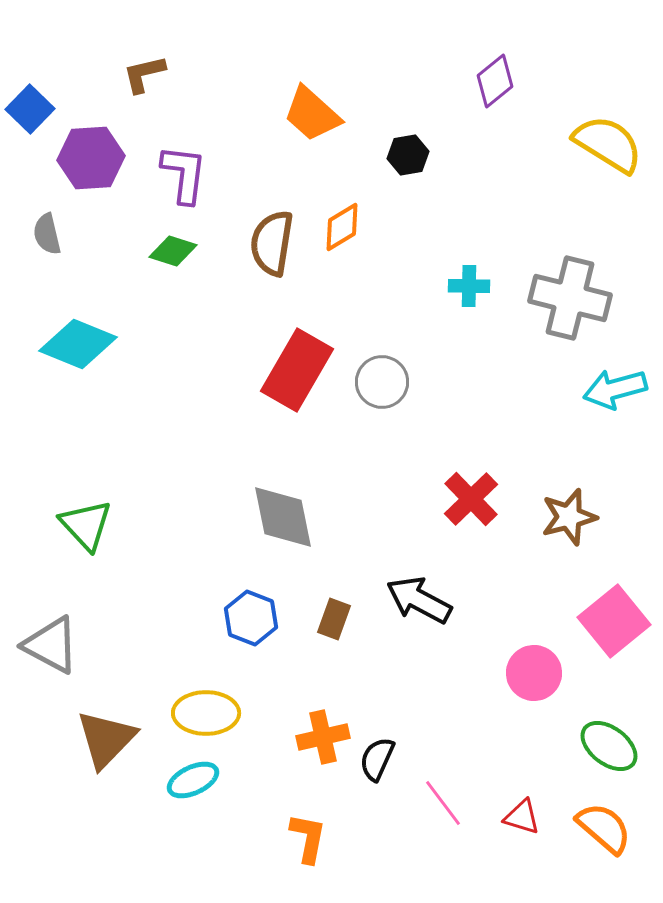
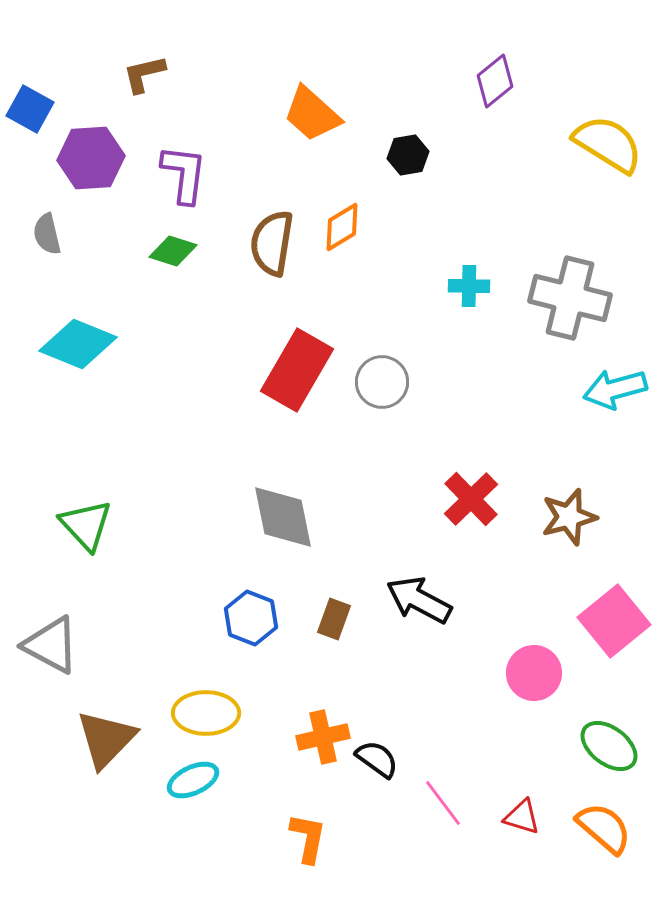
blue square: rotated 15 degrees counterclockwise
black semicircle: rotated 102 degrees clockwise
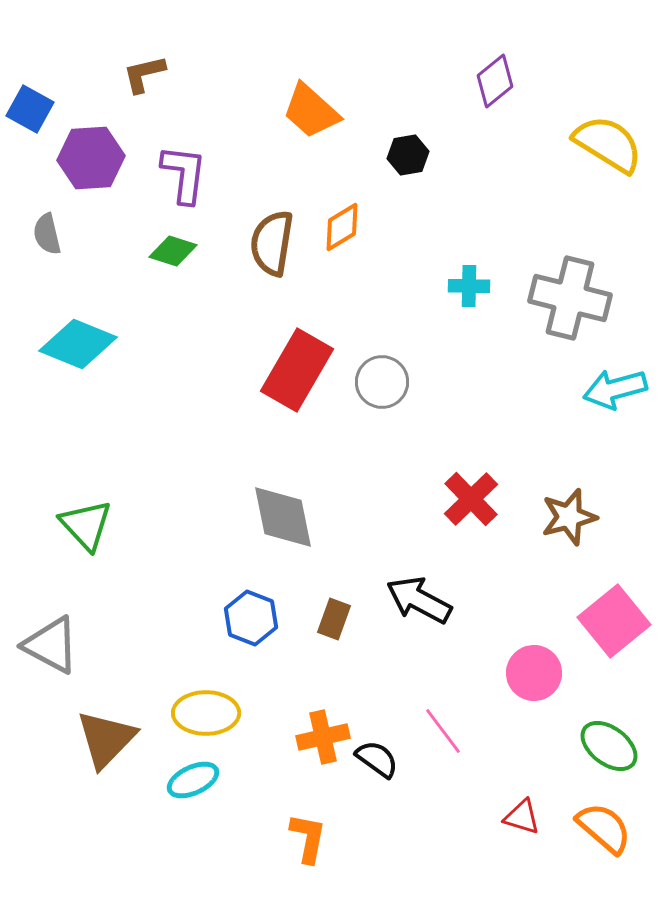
orange trapezoid: moved 1 px left, 3 px up
pink line: moved 72 px up
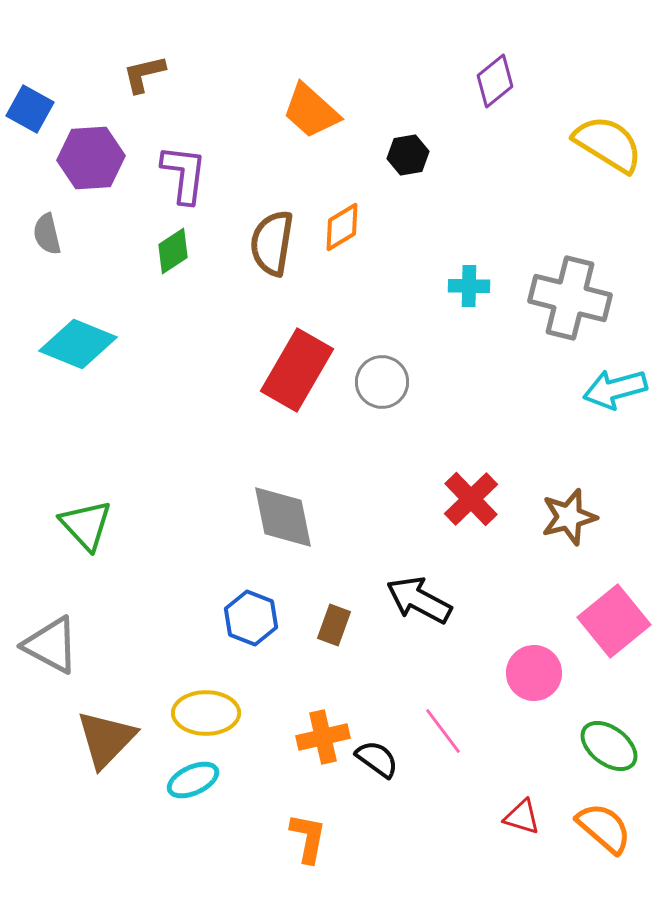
green diamond: rotated 51 degrees counterclockwise
brown rectangle: moved 6 px down
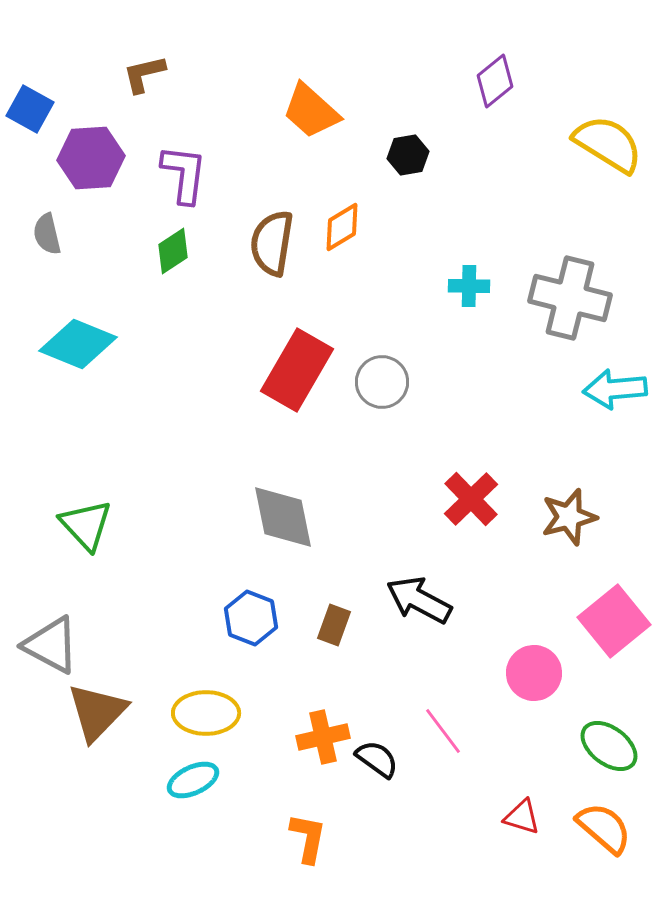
cyan arrow: rotated 10 degrees clockwise
brown triangle: moved 9 px left, 27 px up
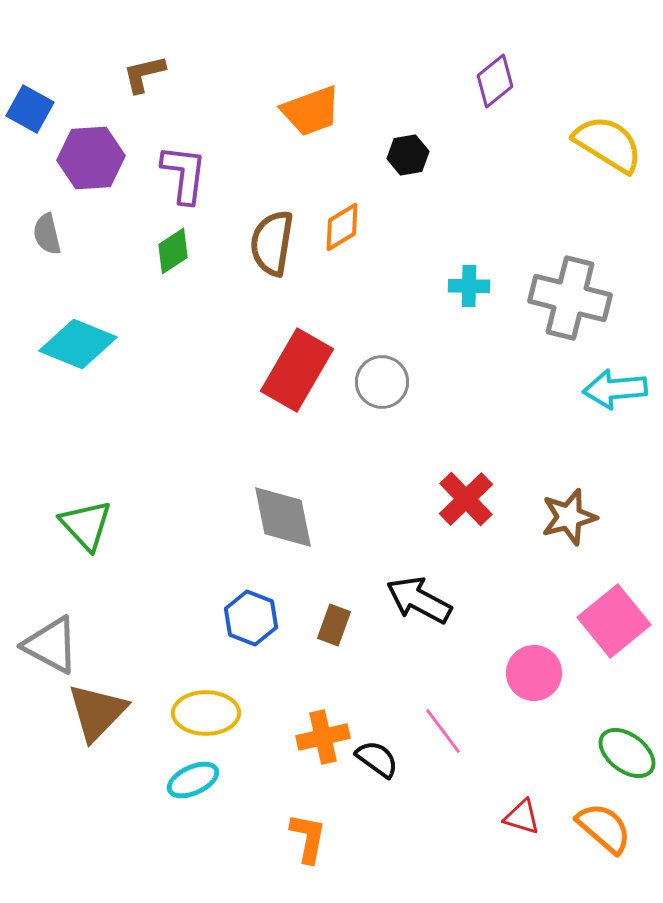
orange trapezoid: rotated 62 degrees counterclockwise
red cross: moved 5 px left
green ellipse: moved 18 px right, 7 px down
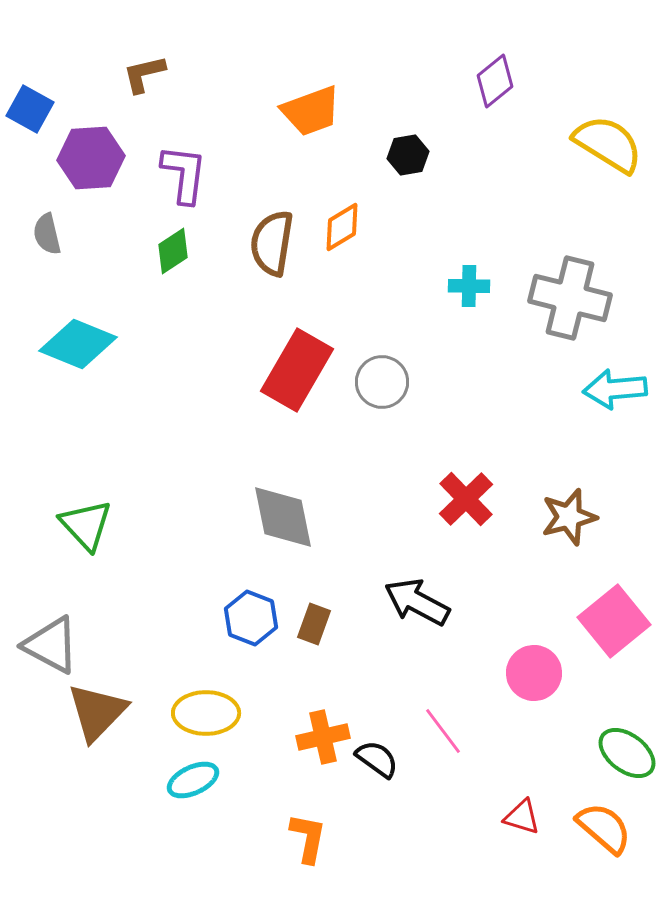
black arrow: moved 2 px left, 2 px down
brown rectangle: moved 20 px left, 1 px up
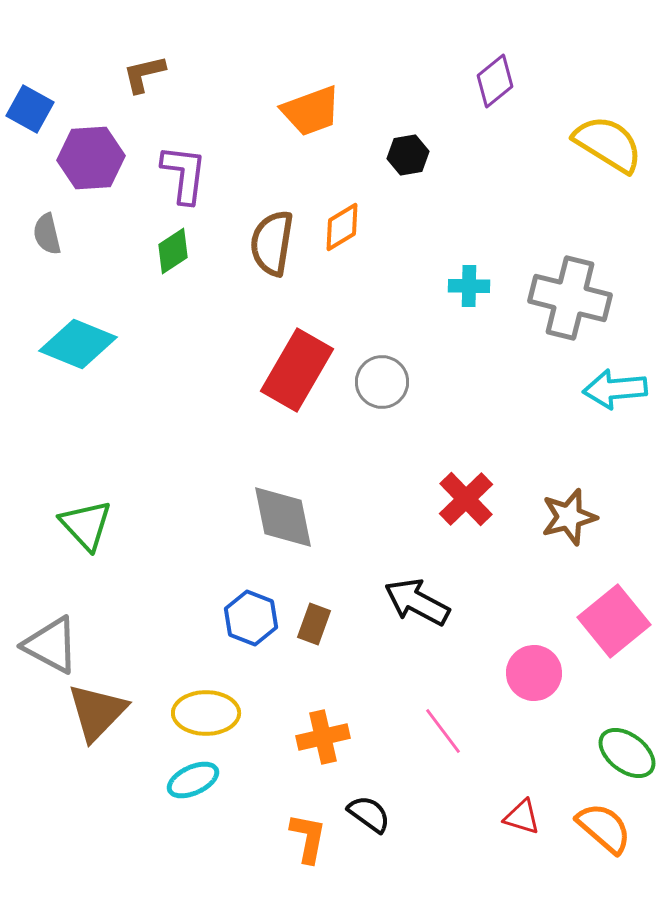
black semicircle: moved 8 px left, 55 px down
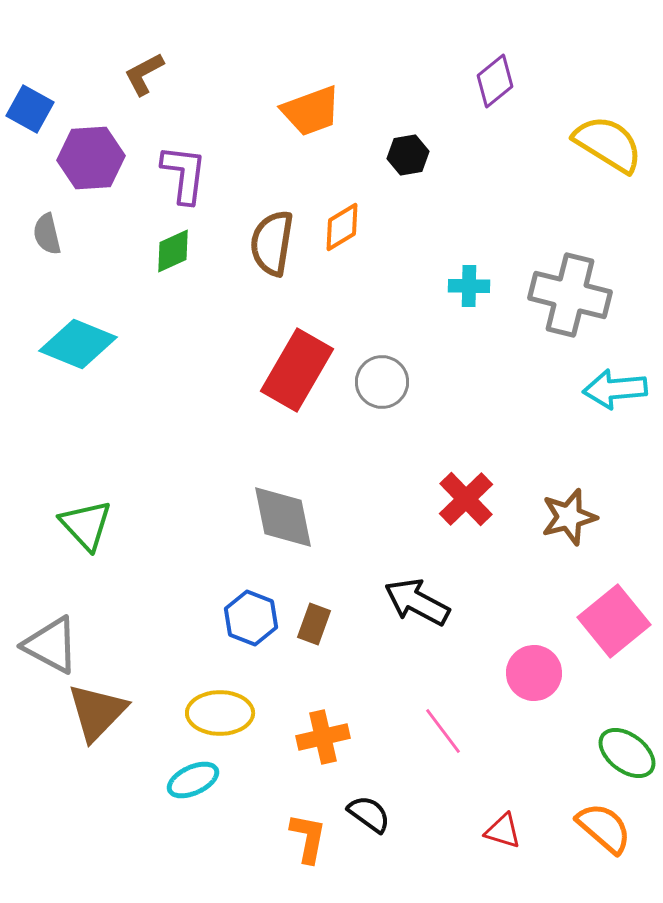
brown L-shape: rotated 15 degrees counterclockwise
green diamond: rotated 9 degrees clockwise
gray cross: moved 3 px up
yellow ellipse: moved 14 px right
red triangle: moved 19 px left, 14 px down
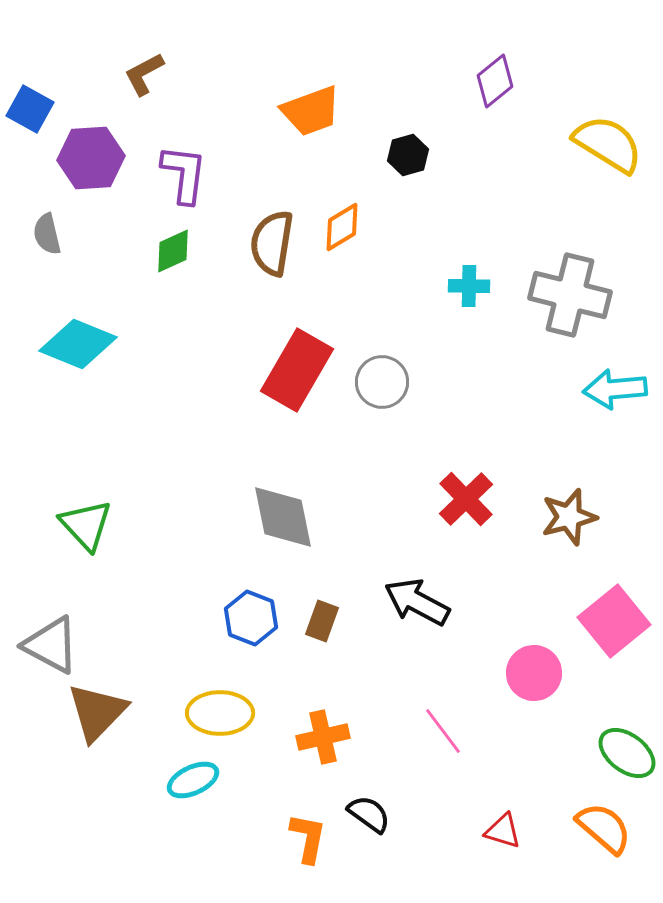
black hexagon: rotated 6 degrees counterclockwise
brown rectangle: moved 8 px right, 3 px up
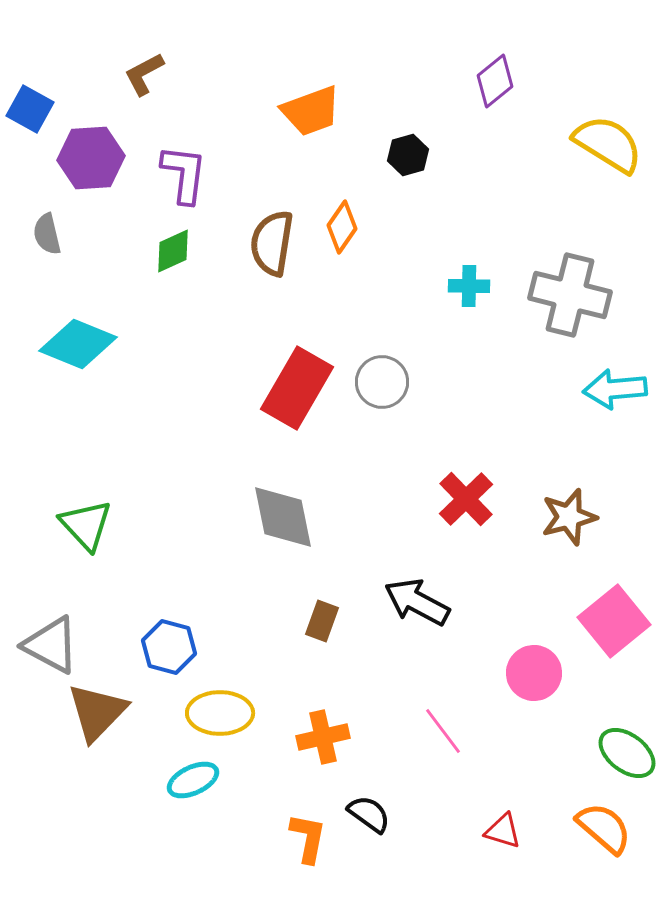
orange diamond: rotated 24 degrees counterclockwise
red rectangle: moved 18 px down
blue hexagon: moved 82 px left, 29 px down; rotated 6 degrees counterclockwise
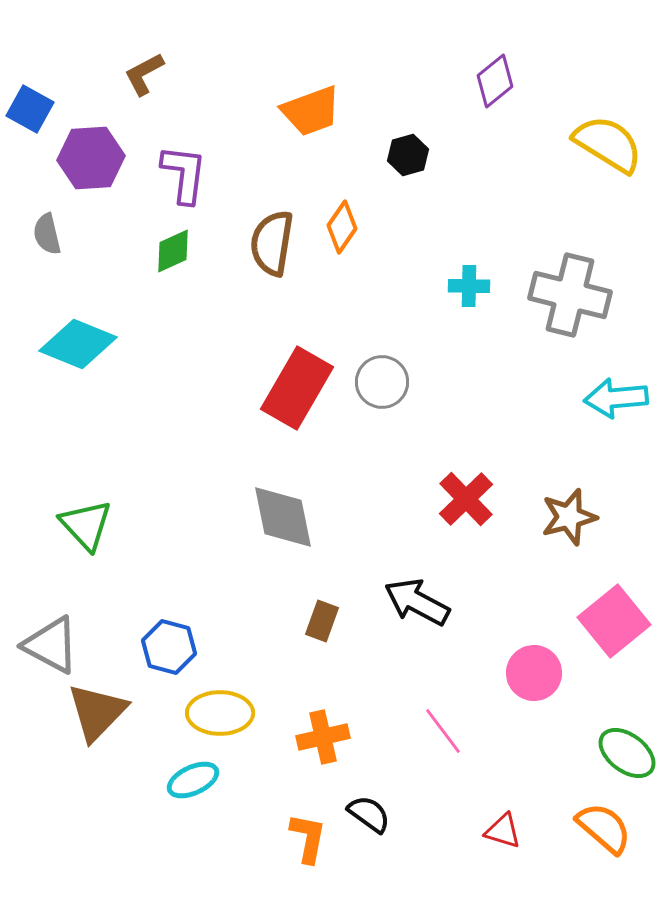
cyan arrow: moved 1 px right, 9 px down
